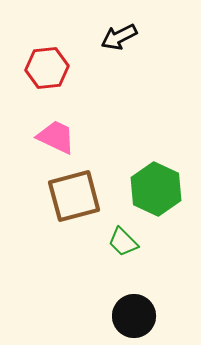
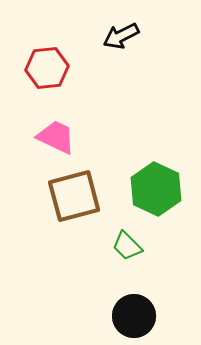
black arrow: moved 2 px right, 1 px up
green trapezoid: moved 4 px right, 4 px down
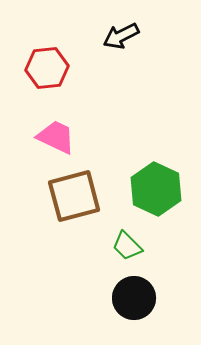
black circle: moved 18 px up
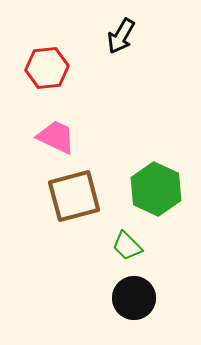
black arrow: rotated 33 degrees counterclockwise
